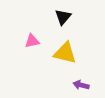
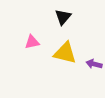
pink triangle: moved 1 px down
purple arrow: moved 13 px right, 21 px up
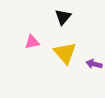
yellow triangle: rotated 35 degrees clockwise
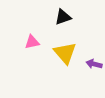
black triangle: rotated 30 degrees clockwise
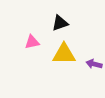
black triangle: moved 3 px left, 6 px down
yellow triangle: moved 1 px left, 1 px down; rotated 50 degrees counterclockwise
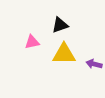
black triangle: moved 2 px down
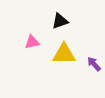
black triangle: moved 4 px up
purple arrow: rotated 35 degrees clockwise
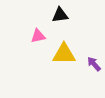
black triangle: moved 6 px up; rotated 12 degrees clockwise
pink triangle: moved 6 px right, 6 px up
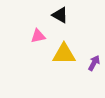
black triangle: rotated 36 degrees clockwise
purple arrow: moved 1 px up; rotated 70 degrees clockwise
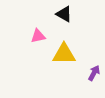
black triangle: moved 4 px right, 1 px up
purple arrow: moved 10 px down
